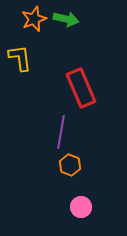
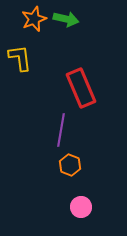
purple line: moved 2 px up
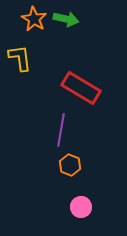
orange star: rotated 20 degrees counterclockwise
red rectangle: rotated 36 degrees counterclockwise
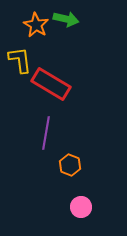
orange star: moved 2 px right, 6 px down
yellow L-shape: moved 2 px down
red rectangle: moved 30 px left, 4 px up
purple line: moved 15 px left, 3 px down
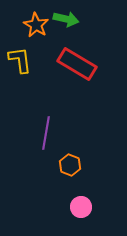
red rectangle: moved 26 px right, 20 px up
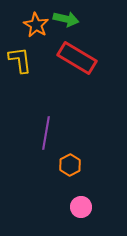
red rectangle: moved 6 px up
orange hexagon: rotated 10 degrees clockwise
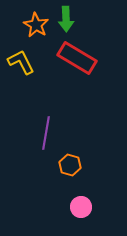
green arrow: rotated 75 degrees clockwise
yellow L-shape: moved 1 px right, 2 px down; rotated 20 degrees counterclockwise
orange hexagon: rotated 15 degrees counterclockwise
